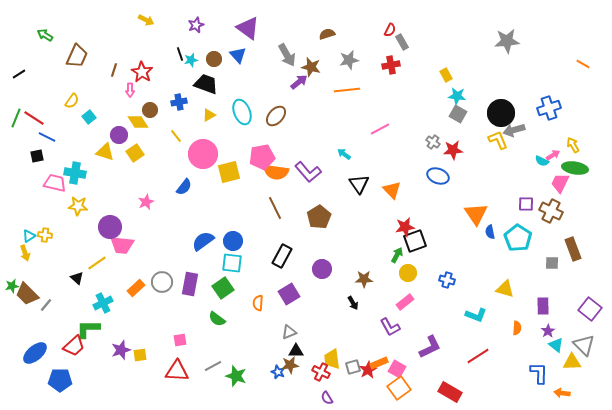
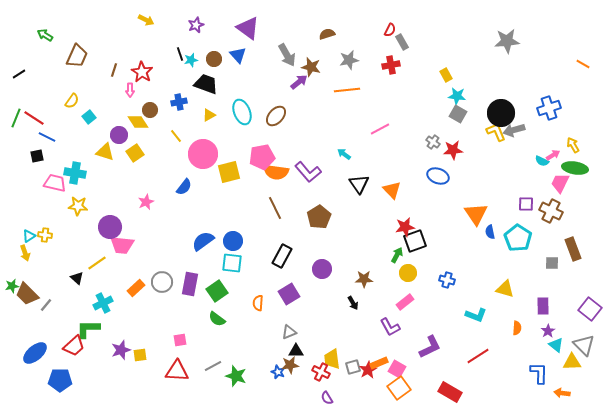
yellow L-shape at (498, 140): moved 2 px left, 8 px up
green square at (223, 288): moved 6 px left, 3 px down
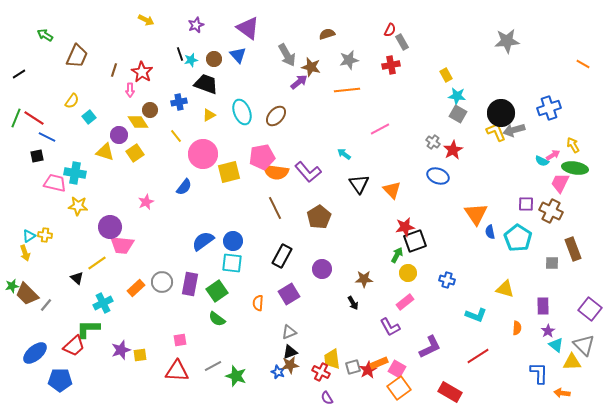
red star at (453, 150): rotated 24 degrees counterclockwise
black triangle at (296, 351): moved 6 px left, 1 px down; rotated 21 degrees counterclockwise
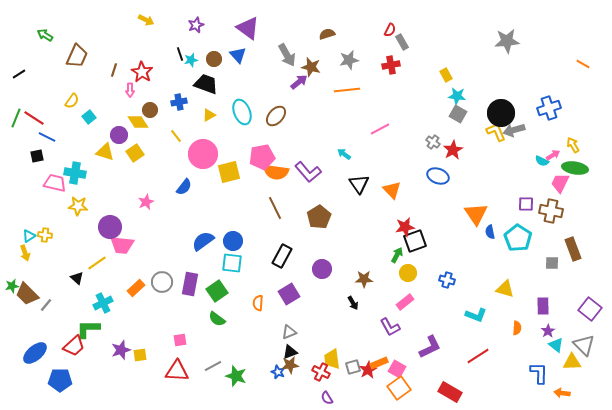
brown cross at (551, 211): rotated 15 degrees counterclockwise
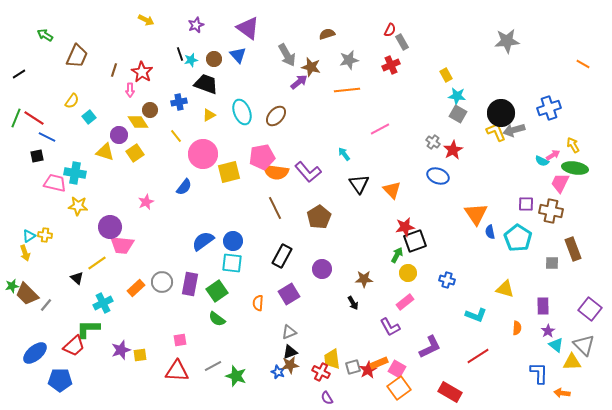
red cross at (391, 65): rotated 12 degrees counterclockwise
cyan arrow at (344, 154): rotated 16 degrees clockwise
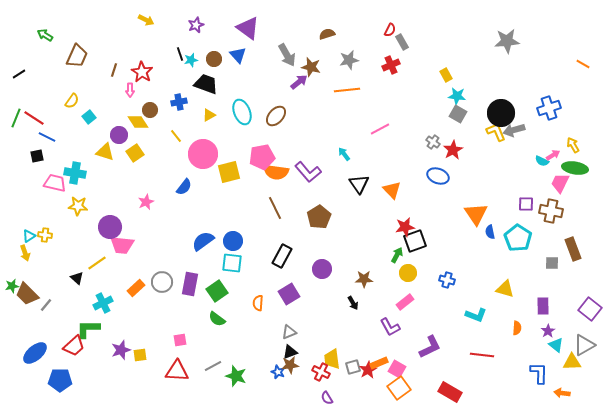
gray triangle at (584, 345): rotated 45 degrees clockwise
red line at (478, 356): moved 4 px right, 1 px up; rotated 40 degrees clockwise
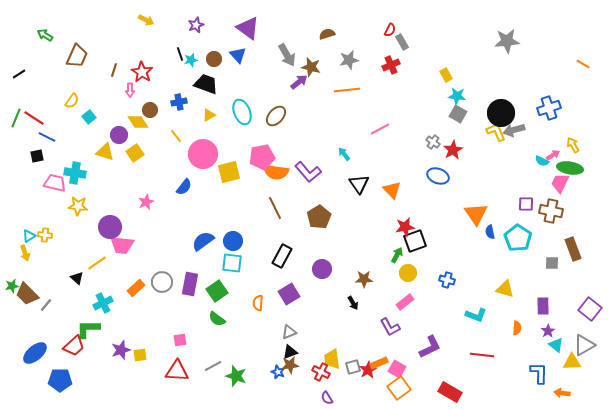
green ellipse at (575, 168): moved 5 px left
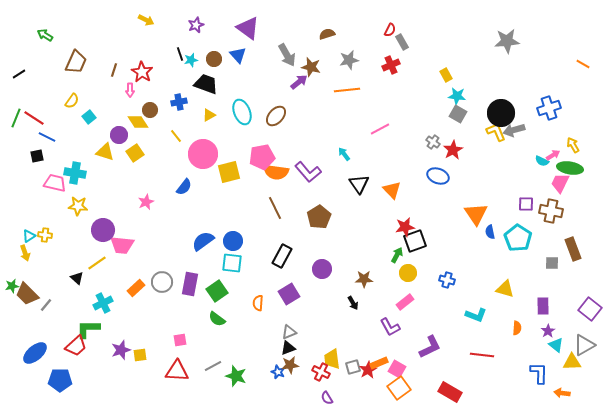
brown trapezoid at (77, 56): moved 1 px left, 6 px down
purple circle at (110, 227): moved 7 px left, 3 px down
red trapezoid at (74, 346): moved 2 px right
black triangle at (290, 352): moved 2 px left, 4 px up
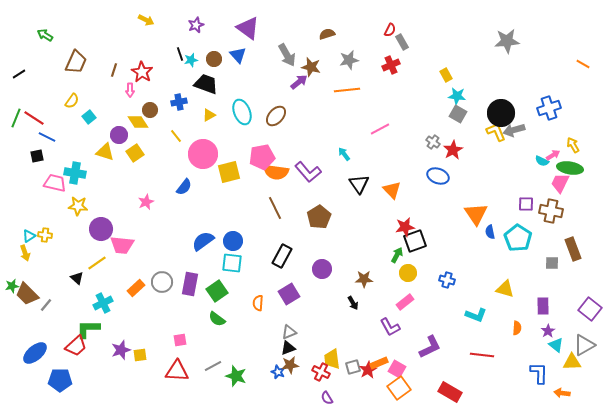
purple circle at (103, 230): moved 2 px left, 1 px up
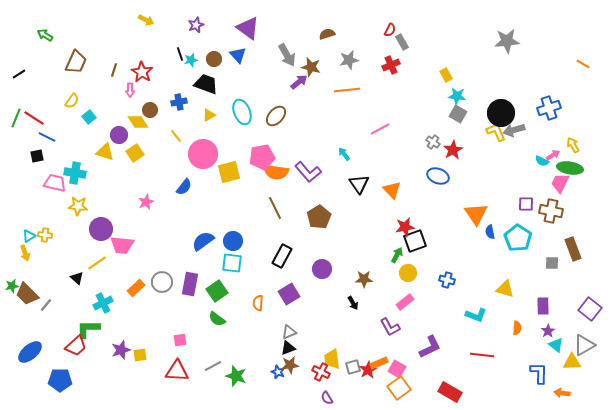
blue ellipse at (35, 353): moved 5 px left, 1 px up
